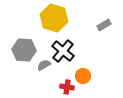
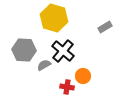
gray rectangle: moved 1 px right, 2 px down
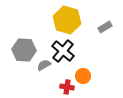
yellow hexagon: moved 13 px right, 2 px down
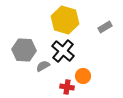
yellow hexagon: moved 2 px left
gray semicircle: moved 1 px left, 1 px down
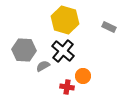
gray rectangle: moved 4 px right; rotated 56 degrees clockwise
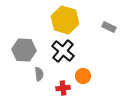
gray semicircle: moved 4 px left, 8 px down; rotated 112 degrees clockwise
red cross: moved 4 px left, 1 px down; rotated 16 degrees counterclockwise
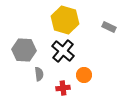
orange circle: moved 1 px right, 1 px up
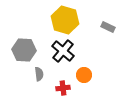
gray rectangle: moved 1 px left
